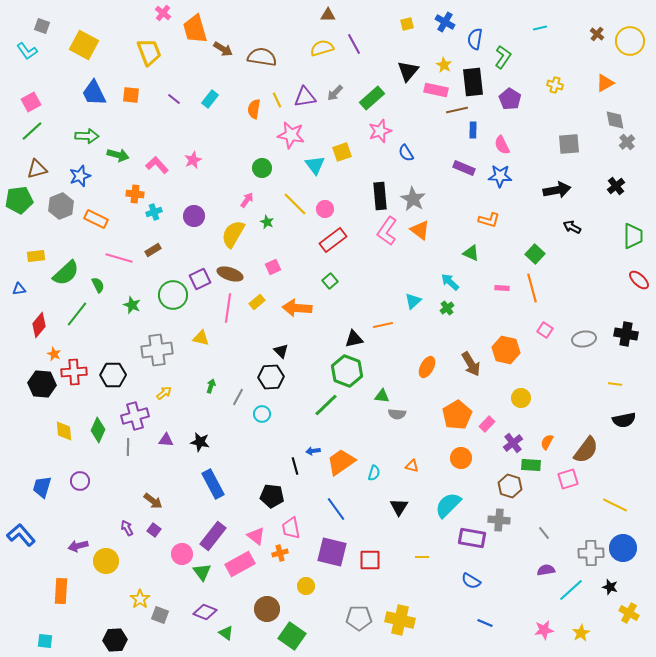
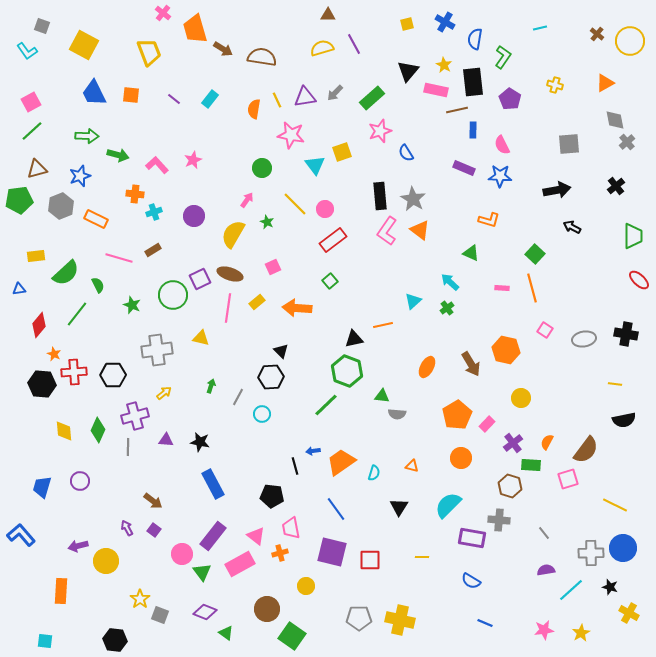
black hexagon at (115, 640): rotated 10 degrees clockwise
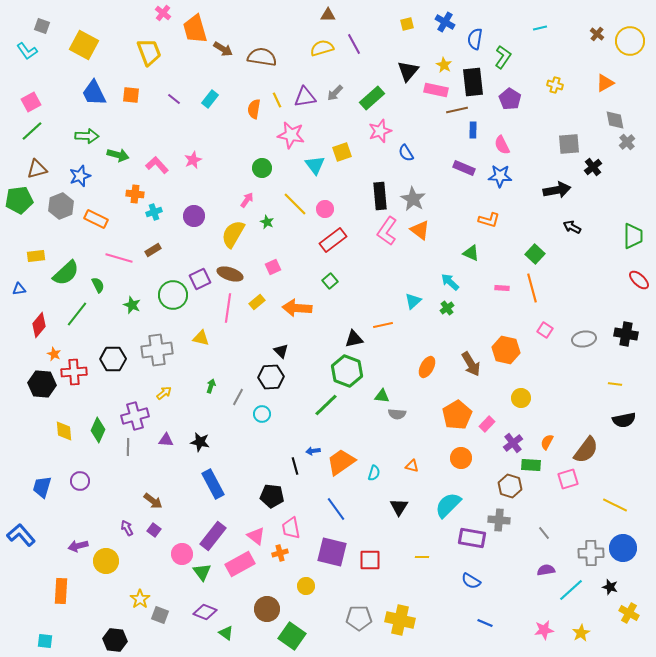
black cross at (616, 186): moved 23 px left, 19 px up
black hexagon at (113, 375): moved 16 px up
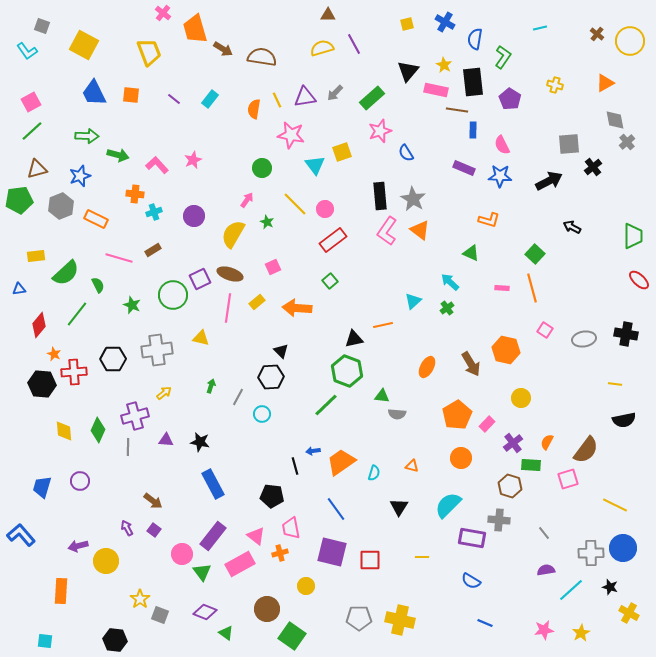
brown line at (457, 110): rotated 20 degrees clockwise
black arrow at (557, 190): moved 8 px left, 9 px up; rotated 16 degrees counterclockwise
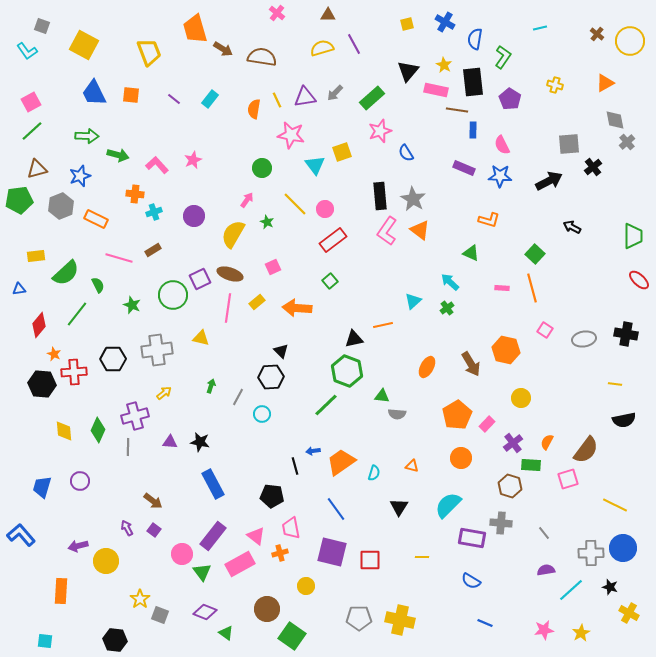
pink cross at (163, 13): moved 114 px right
purple triangle at (166, 440): moved 4 px right, 2 px down
gray cross at (499, 520): moved 2 px right, 3 px down
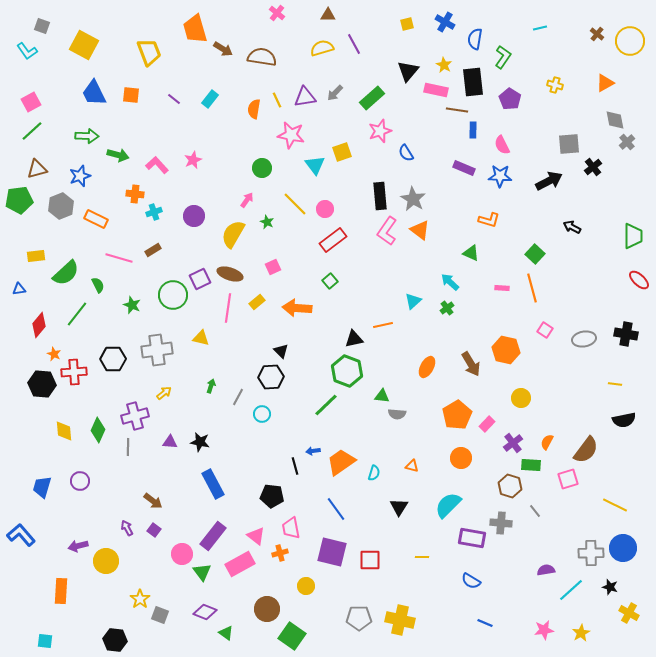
gray line at (544, 533): moved 9 px left, 22 px up
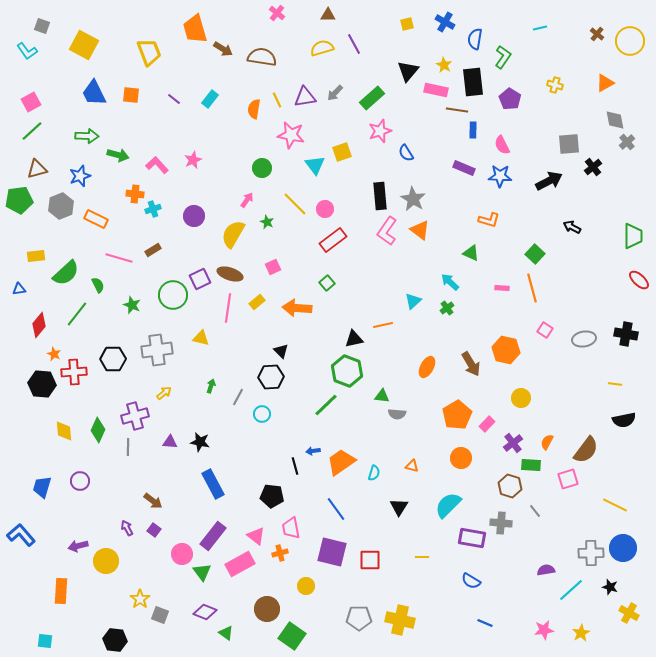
cyan cross at (154, 212): moved 1 px left, 3 px up
green square at (330, 281): moved 3 px left, 2 px down
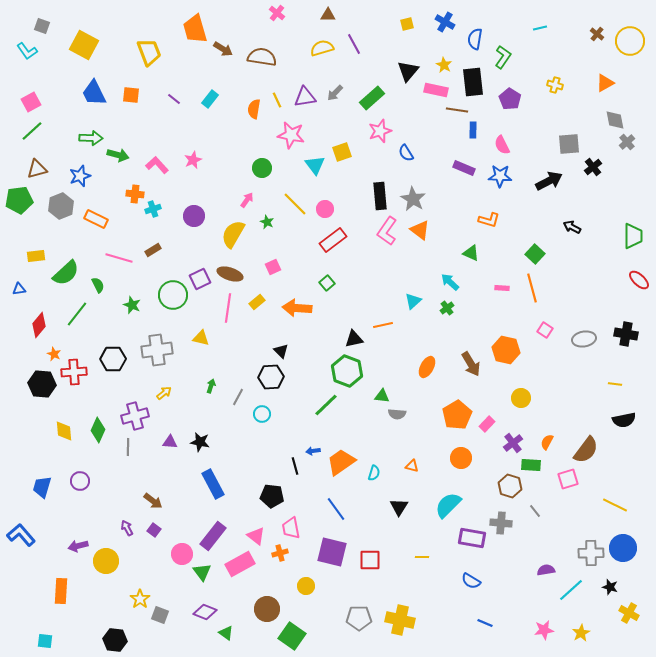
green arrow at (87, 136): moved 4 px right, 2 px down
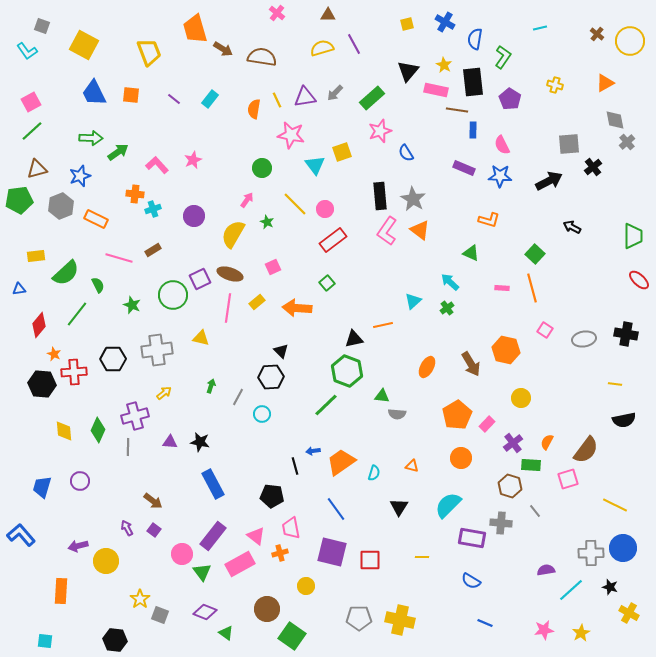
green arrow at (118, 155): moved 3 px up; rotated 50 degrees counterclockwise
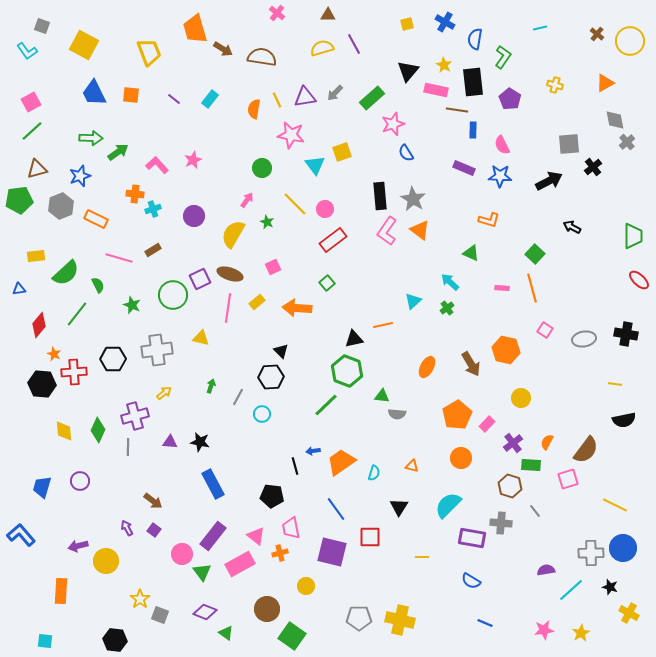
pink star at (380, 131): moved 13 px right, 7 px up
red square at (370, 560): moved 23 px up
